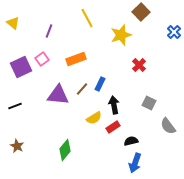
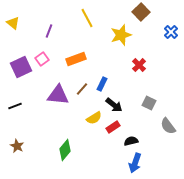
blue cross: moved 3 px left
blue rectangle: moved 2 px right
black arrow: rotated 138 degrees clockwise
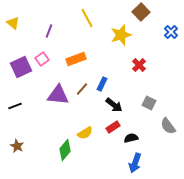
yellow semicircle: moved 9 px left, 15 px down
black semicircle: moved 3 px up
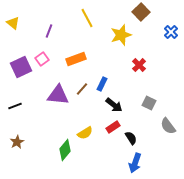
black semicircle: rotated 72 degrees clockwise
brown star: moved 4 px up; rotated 16 degrees clockwise
